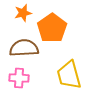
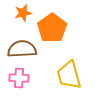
brown semicircle: moved 2 px left, 1 px down
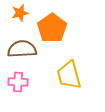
orange star: moved 3 px left
pink cross: moved 1 px left, 4 px down
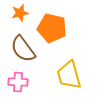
orange pentagon: rotated 24 degrees counterclockwise
brown semicircle: moved 1 px right; rotated 124 degrees counterclockwise
